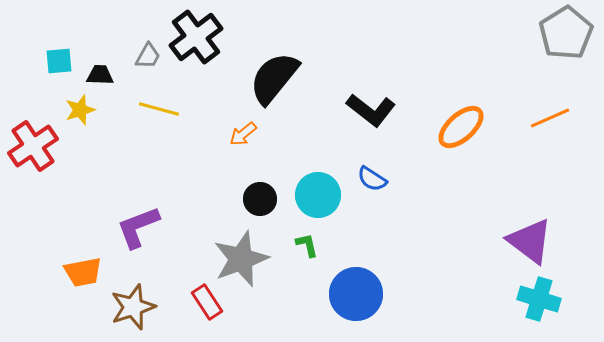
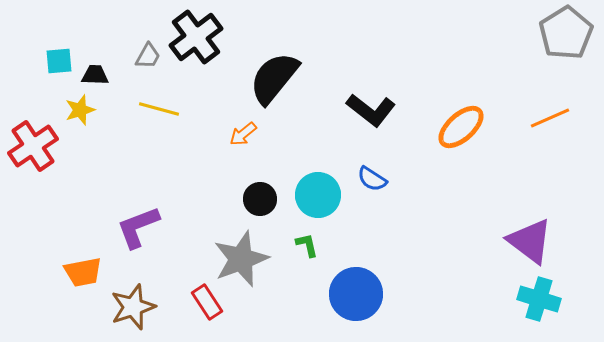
black trapezoid: moved 5 px left
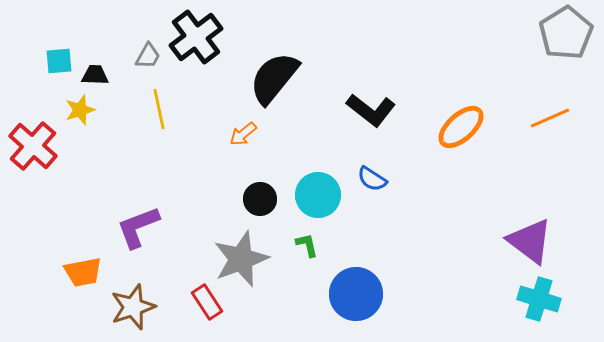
yellow line: rotated 63 degrees clockwise
red cross: rotated 15 degrees counterclockwise
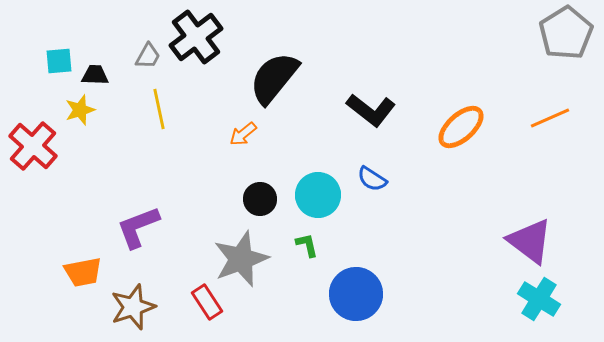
cyan cross: rotated 15 degrees clockwise
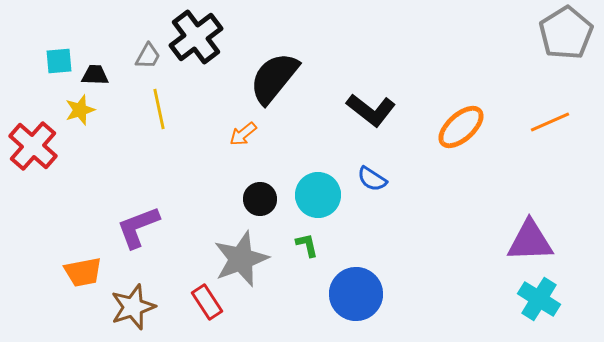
orange line: moved 4 px down
purple triangle: rotated 39 degrees counterclockwise
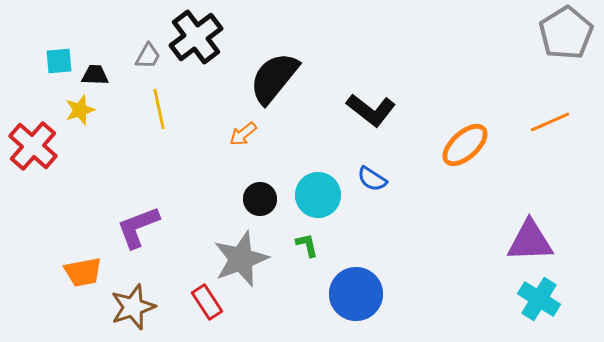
orange ellipse: moved 4 px right, 18 px down
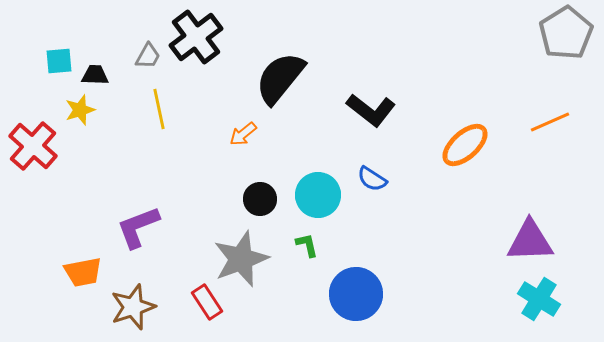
black semicircle: moved 6 px right
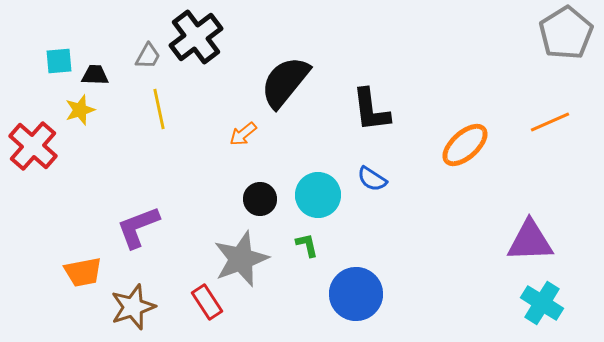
black semicircle: moved 5 px right, 4 px down
black L-shape: rotated 45 degrees clockwise
cyan cross: moved 3 px right, 4 px down
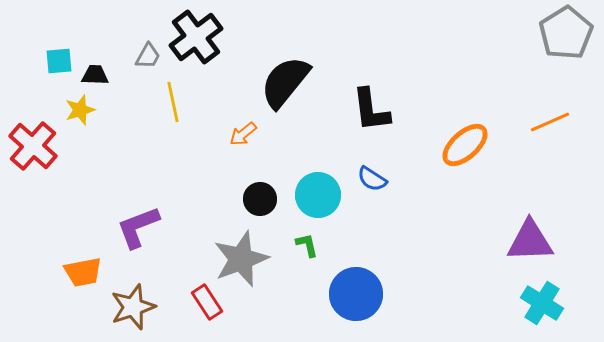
yellow line: moved 14 px right, 7 px up
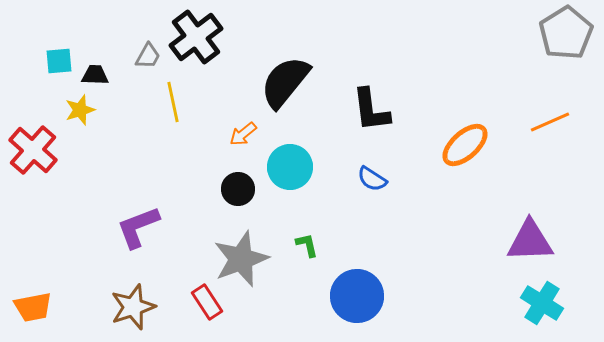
red cross: moved 4 px down
cyan circle: moved 28 px left, 28 px up
black circle: moved 22 px left, 10 px up
orange trapezoid: moved 50 px left, 35 px down
blue circle: moved 1 px right, 2 px down
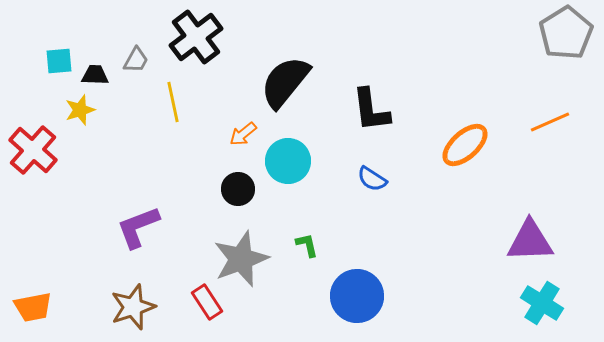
gray trapezoid: moved 12 px left, 4 px down
cyan circle: moved 2 px left, 6 px up
